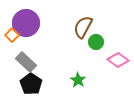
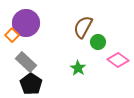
green circle: moved 2 px right
green star: moved 12 px up
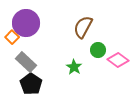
orange square: moved 2 px down
green circle: moved 8 px down
green star: moved 4 px left, 1 px up
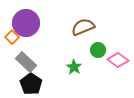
brown semicircle: rotated 40 degrees clockwise
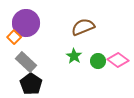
orange square: moved 2 px right
green circle: moved 11 px down
green star: moved 11 px up
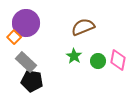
pink diamond: rotated 65 degrees clockwise
black pentagon: moved 1 px right, 3 px up; rotated 25 degrees counterclockwise
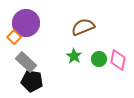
green circle: moved 1 px right, 2 px up
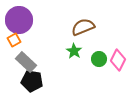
purple circle: moved 7 px left, 3 px up
orange square: moved 3 px down; rotated 16 degrees clockwise
green star: moved 5 px up
pink diamond: rotated 15 degrees clockwise
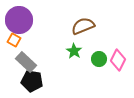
brown semicircle: moved 1 px up
orange square: rotated 32 degrees counterclockwise
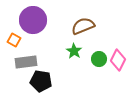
purple circle: moved 14 px right
gray rectangle: rotated 50 degrees counterclockwise
black pentagon: moved 9 px right
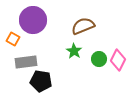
orange square: moved 1 px left, 1 px up
